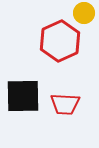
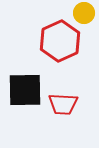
black square: moved 2 px right, 6 px up
red trapezoid: moved 2 px left
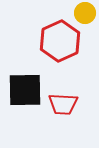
yellow circle: moved 1 px right
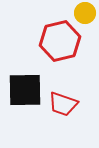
red hexagon: rotated 12 degrees clockwise
red trapezoid: rotated 16 degrees clockwise
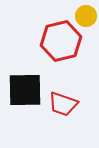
yellow circle: moved 1 px right, 3 px down
red hexagon: moved 1 px right
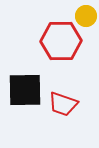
red hexagon: rotated 12 degrees clockwise
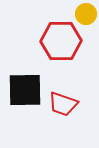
yellow circle: moved 2 px up
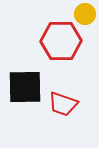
yellow circle: moved 1 px left
black square: moved 3 px up
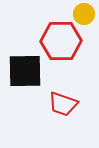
yellow circle: moved 1 px left
black square: moved 16 px up
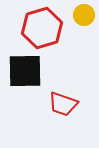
yellow circle: moved 1 px down
red hexagon: moved 19 px left, 13 px up; rotated 15 degrees counterclockwise
